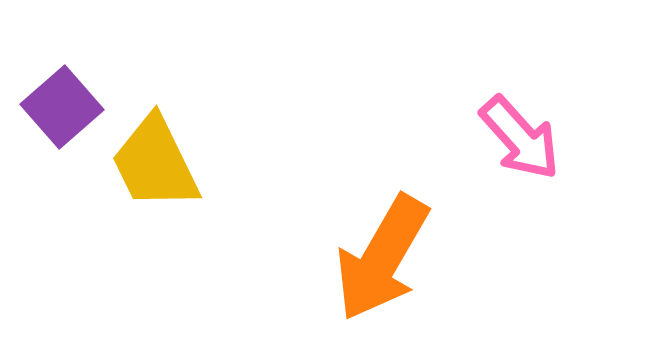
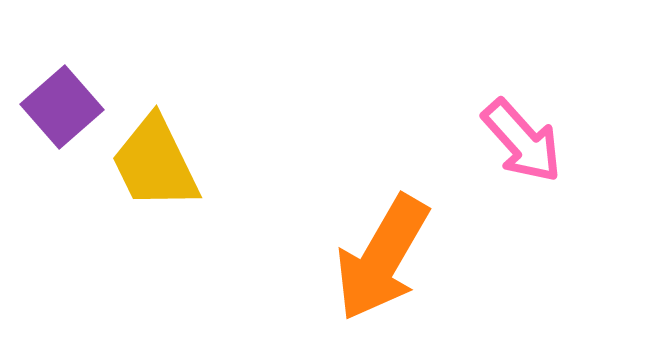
pink arrow: moved 2 px right, 3 px down
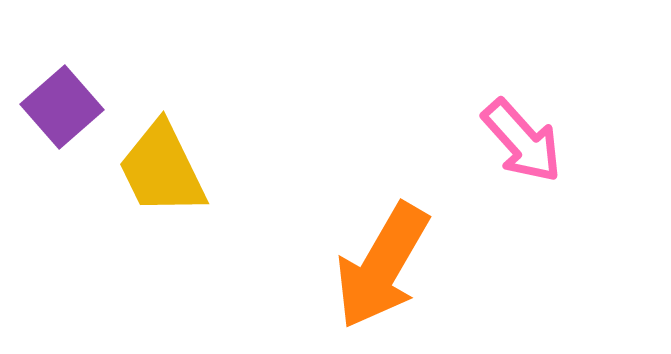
yellow trapezoid: moved 7 px right, 6 px down
orange arrow: moved 8 px down
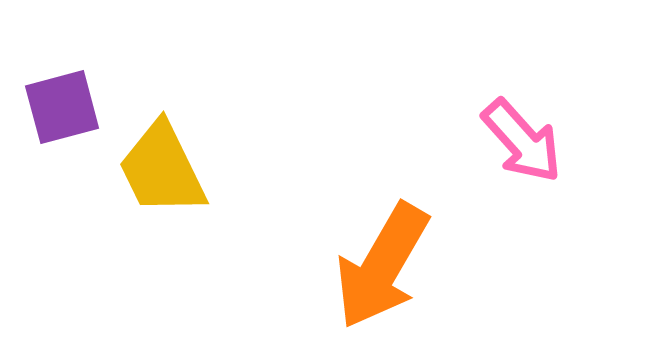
purple square: rotated 26 degrees clockwise
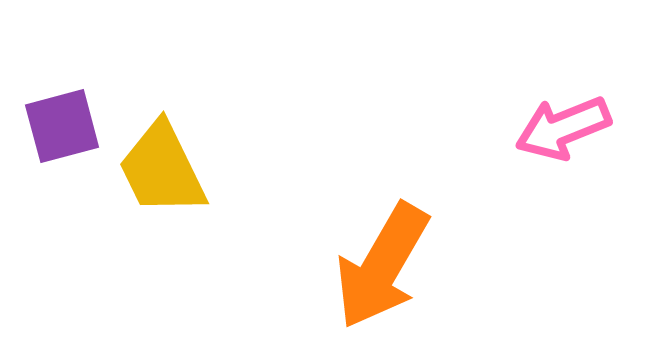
purple square: moved 19 px down
pink arrow: moved 41 px right, 13 px up; rotated 110 degrees clockwise
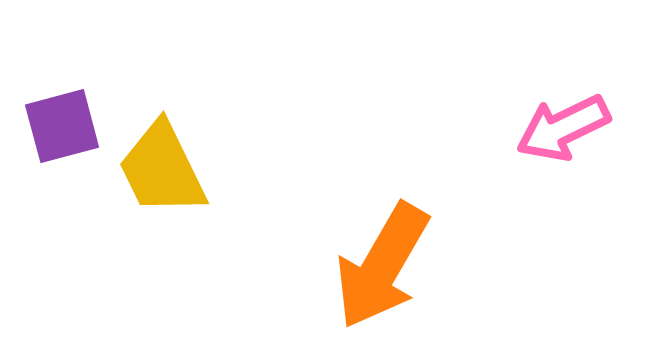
pink arrow: rotated 4 degrees counterclockwise
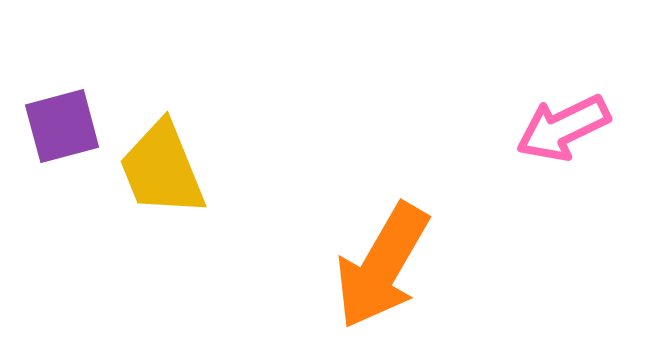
yellow trapezoid: rotated 4 degrees clockwise
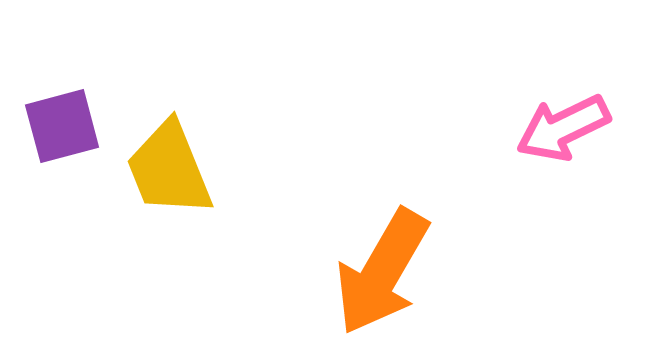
yellow trapezoid: moved 7 px right
orange arrow: moved 6 px down
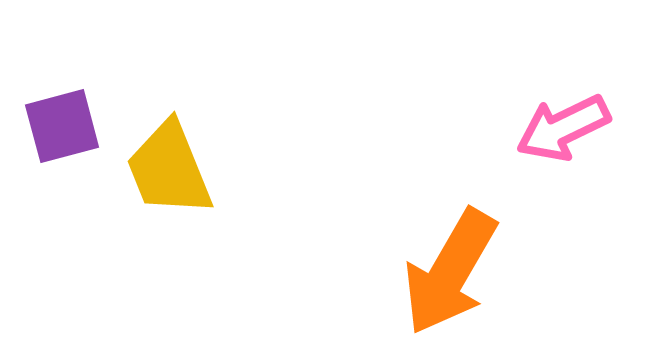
orange arrow: moved 68 px right
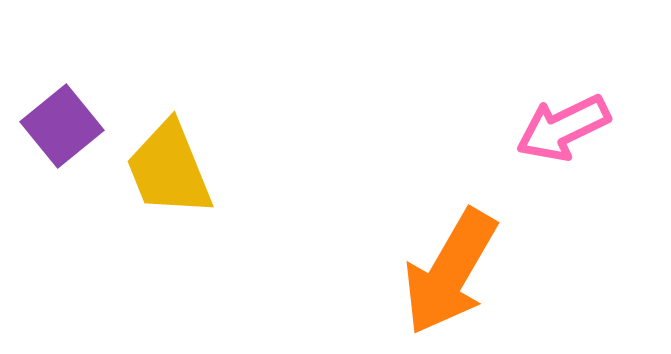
purple square: rotated 24 degrees counterclockwise
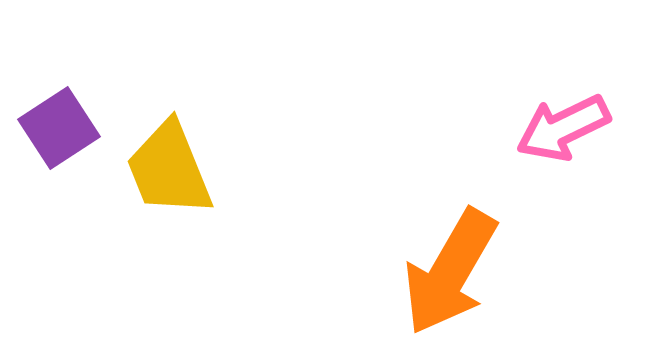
purple square: moved 3 px left, 2 px down; rotated 6 degrees clockwise
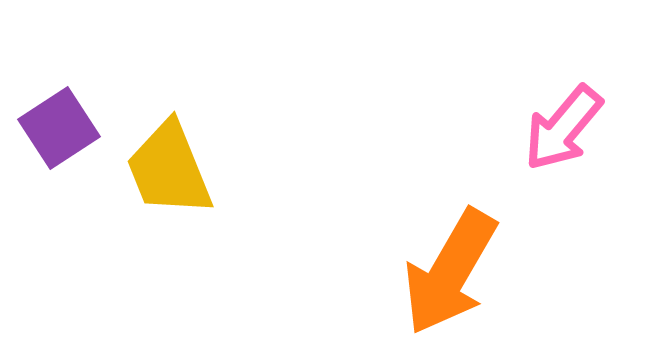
pink arrow: rotated 24 degrees counterclockwise
